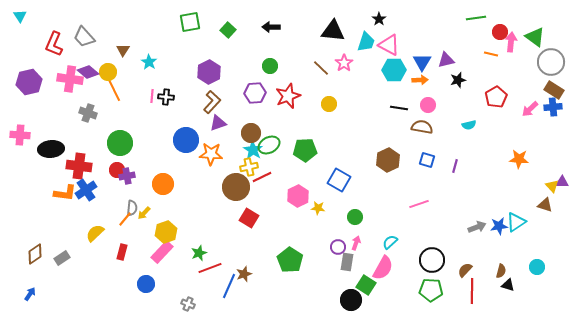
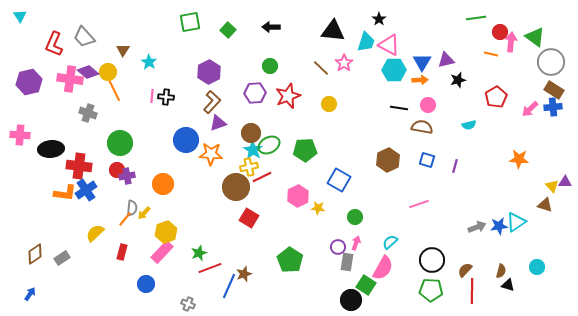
purple triangle at (562, 182): moved 3 px right
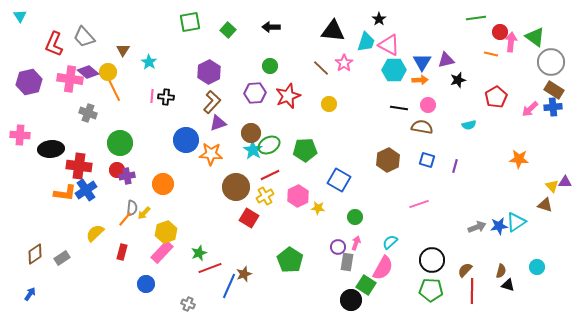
yellow cross at (249, 167): moved 16 px right, 29 px down; rotated 18 degrees counterclockwise
red line at (262, 177): moved 8 px right, 2 px up
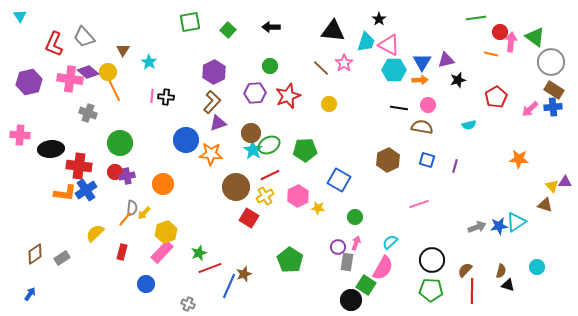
purple hexagon at (209, 72): moved 5 px right
red circle at (117, 170): moved 2 px left, 2 px down
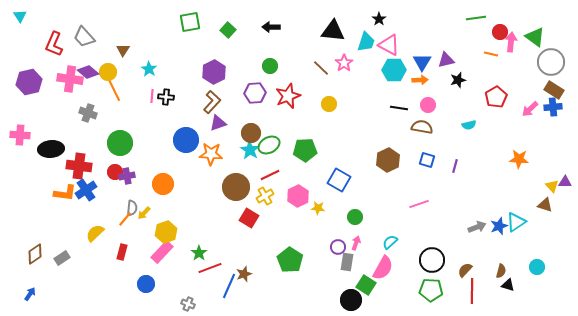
cyan star at (149, 62): moved 7 px down
cyan star at (253, 150): moved 3 px left
blue star at (499, 226): rotated 12 degrees counterclockwise
green star at (199, 253): rotated 14 degrees counterclockwise
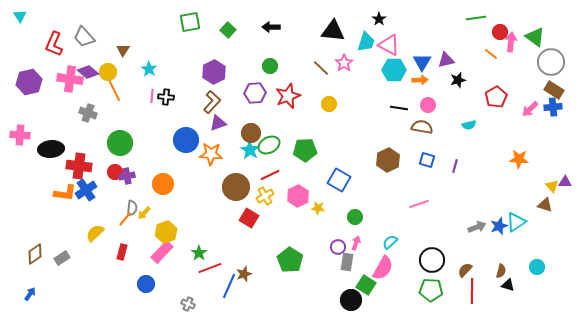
orange line at (491, 54): rotated 24 degrees clockwise
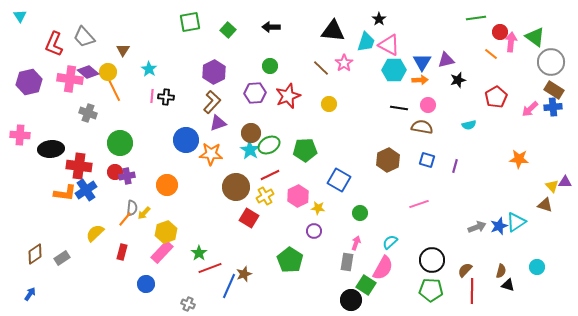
orange circle at (163, 184): moved 4 px right, 1 px down
green circle at (355, 217): moved 5 px right, 4 px up
purple circle at (338, 247): moved 24 px left, 16 px up
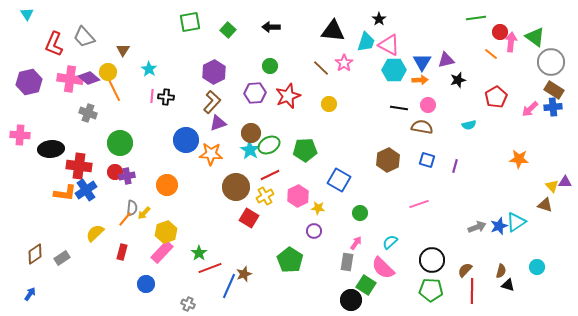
cyan triangle at (20, 16): moved 7 px right, 2 px up
purple diamond at (88, 72): moved 1 px right, 6 px down
pink arrow at (356, 243): rotated 16 degrees clockwise
pink semicircle at (383, 268): rotated 105 degrees clockwise
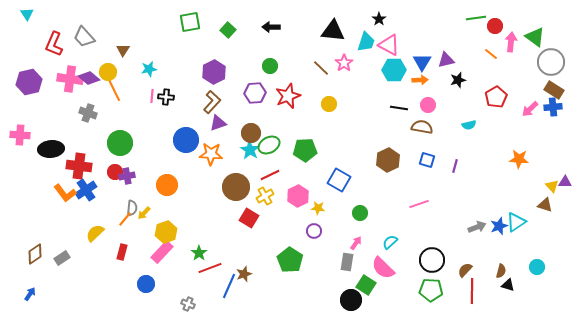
red circle at (500, 32): moved 5 px left, 6 px up
cyan star at (149, 69): rotated 28 degrees clockwise
orange L-shape at (65, 193): rotated 45 degrees clockwise
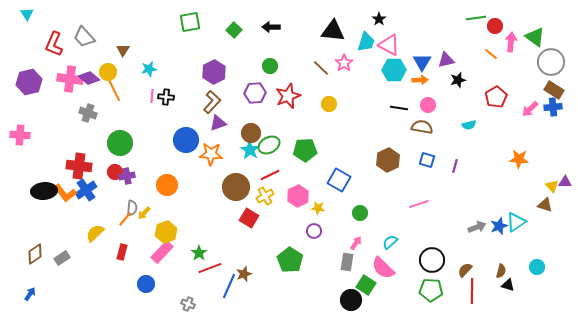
green square at (228, 30): moved 6 px right
black ellipse at (51, 149): moved 7 px left, 42 px down
